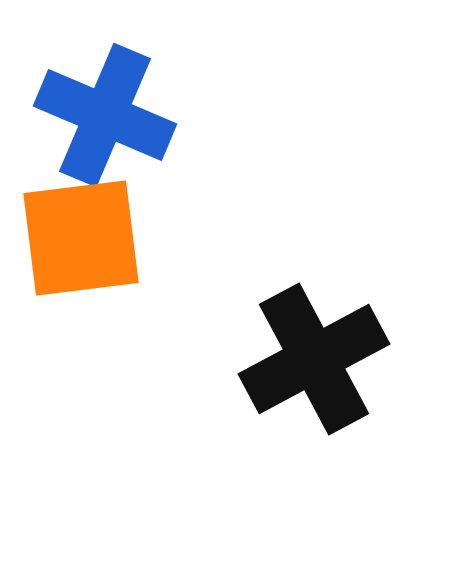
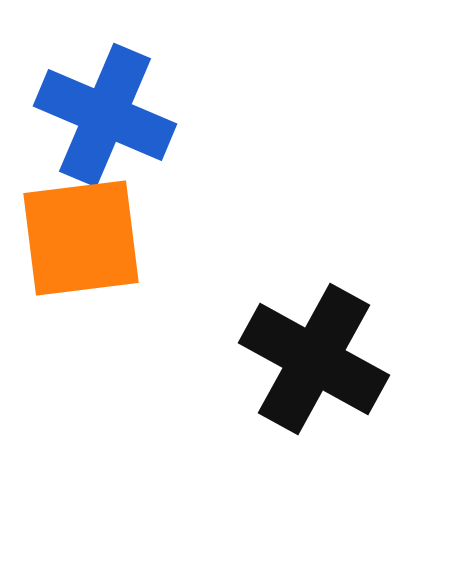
black cross: rotated 33 degrees counterclockwise
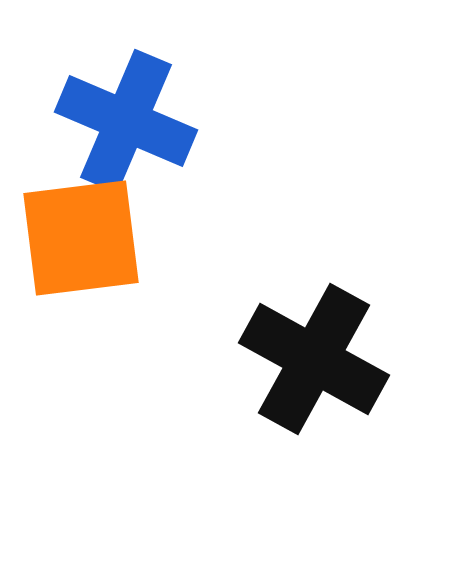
blue cross: moved 21 px right, 6 px down
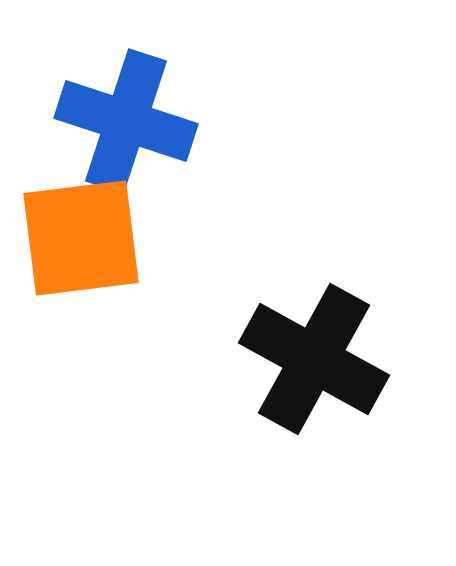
blue cross: rotated 5 degrees counterclockwise
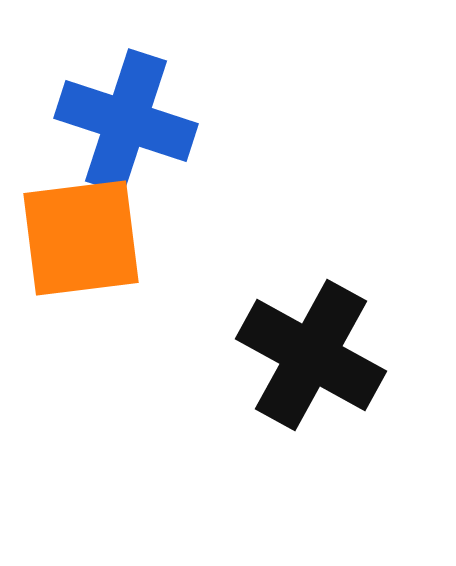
black cross: moved 3 px left, 4 px up
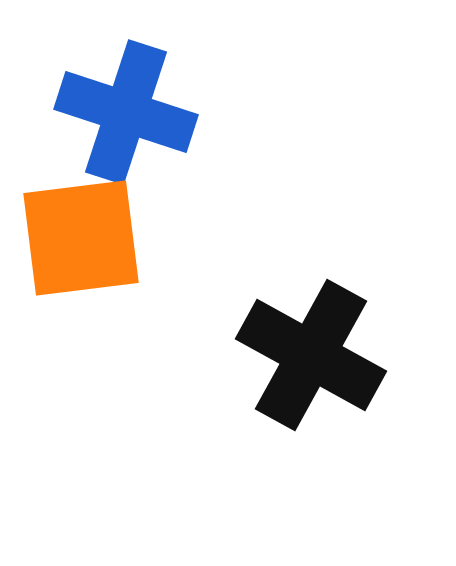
blue cross: moved 9 px up
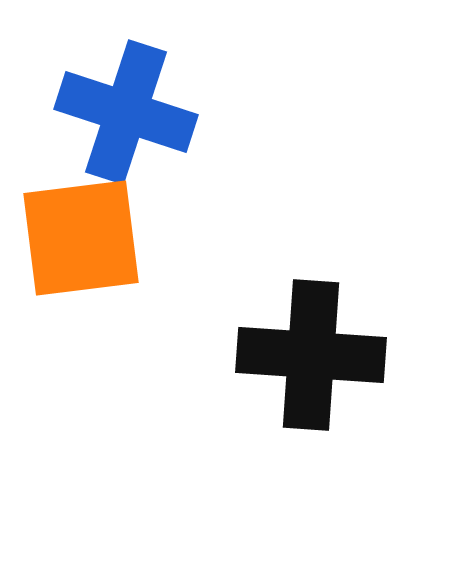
black cross: rotated 25 degrees counterclockwise
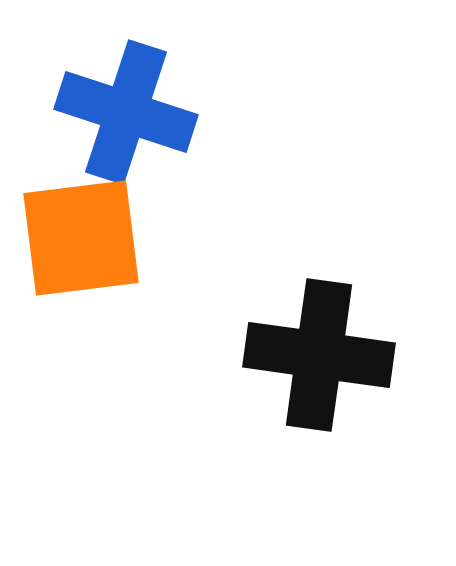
black cross: moved 8 px right; rotated 4 degrees clockwise
